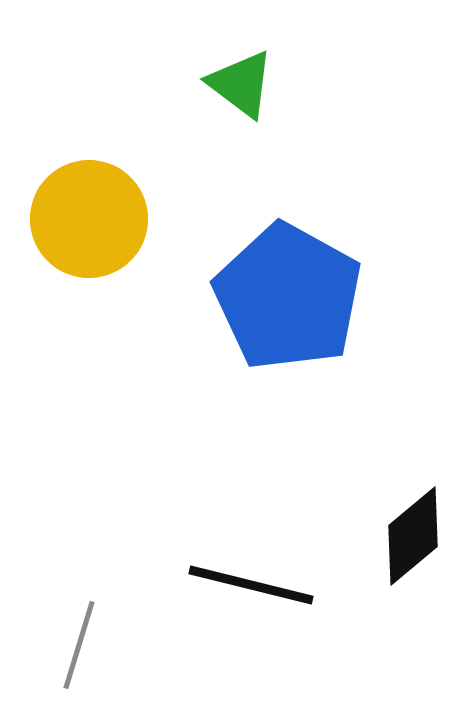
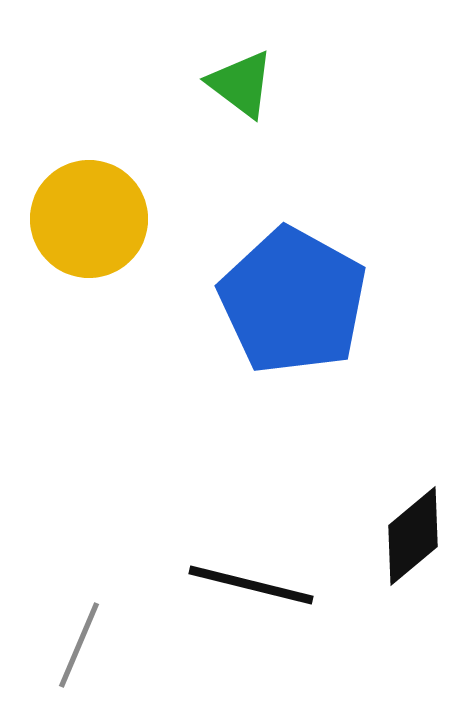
blue pentagon: moved 5 px right, 4 px down
gray line: rotated 6 degrees clockwise
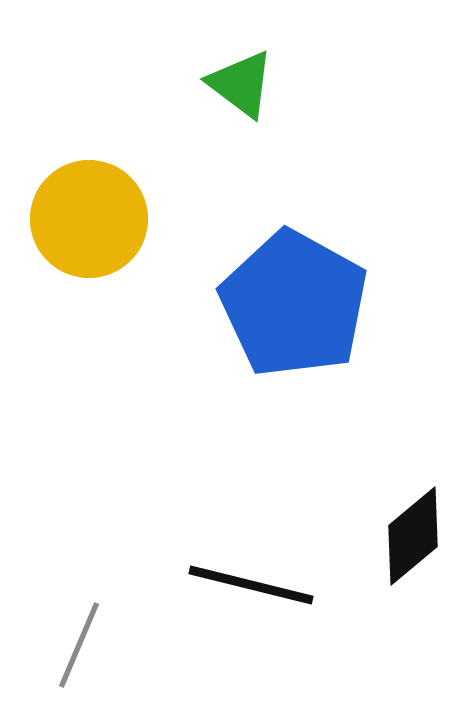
blue pentagon: moved 1 px right, 3 px down
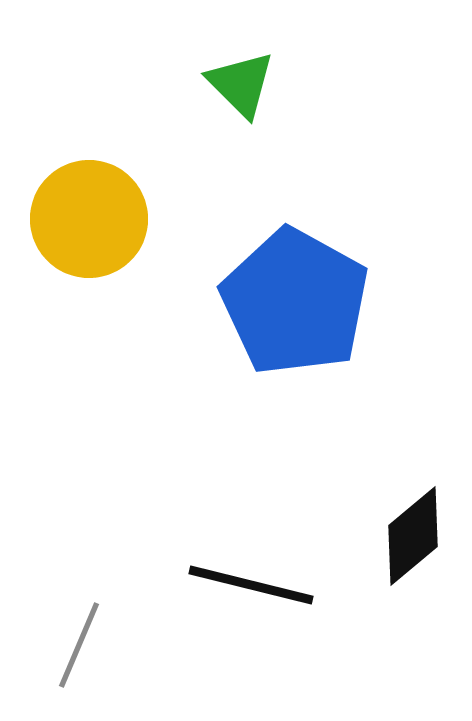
green triangle: rotated 8 degrees clockwise
blue pentagon: moved 1 px right, 2 px up
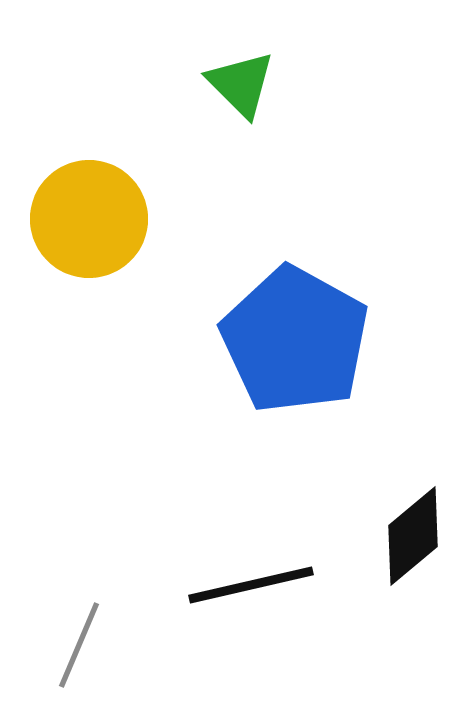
blue pentagon: moved 38 px down
black line: rotated 27 degrees counterclockwise
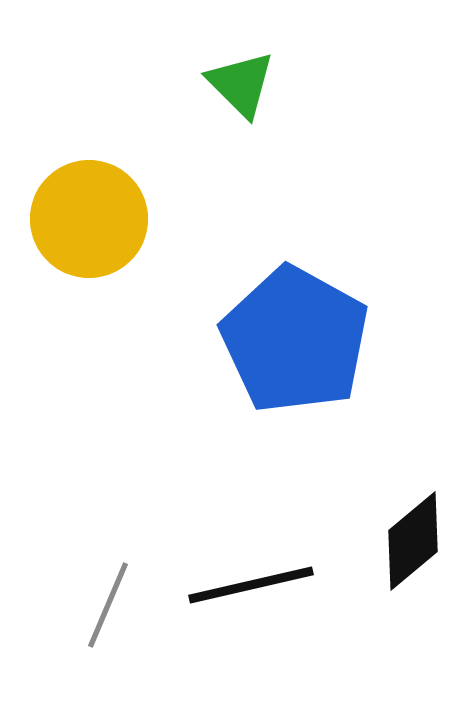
black diamond: moved 5 px down
gray line: moved 29 px right, 40 px up
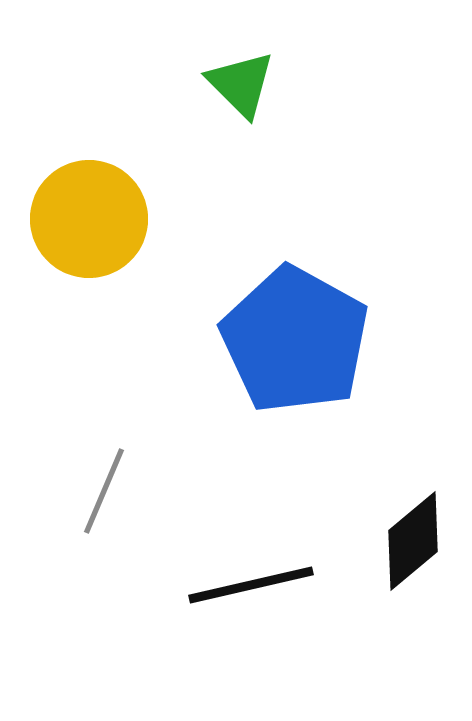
gray line: moved 4 px left, 114 px up
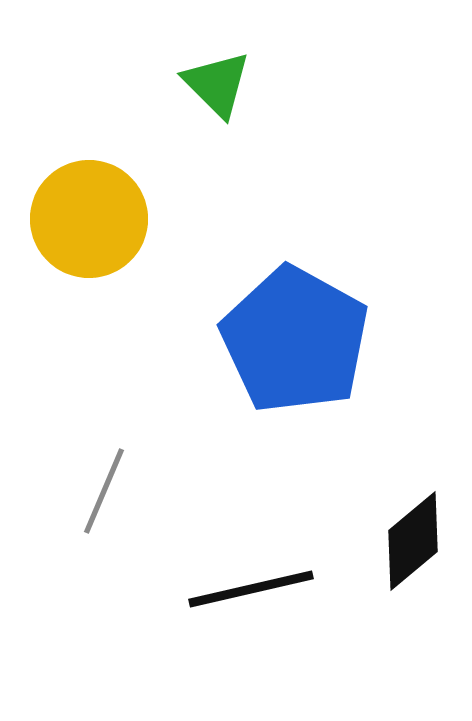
green triangle: moved 24 px left
black line: moved 4 px down
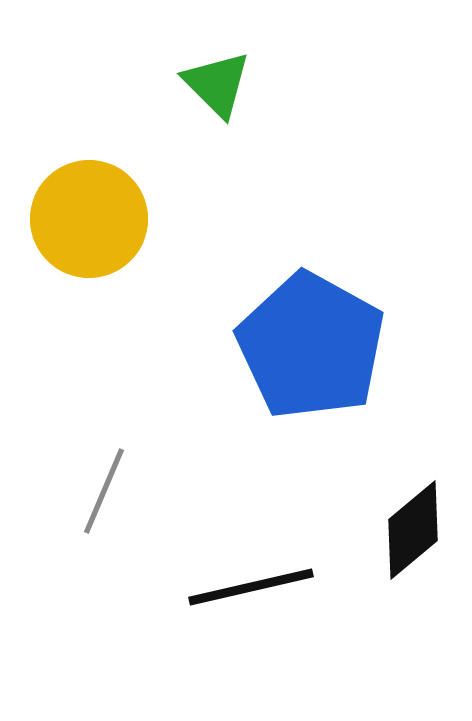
blue pentagon: moved 16 px right, 6 px down
black diamond: moved 11 px up
black line: moved 2 px up
